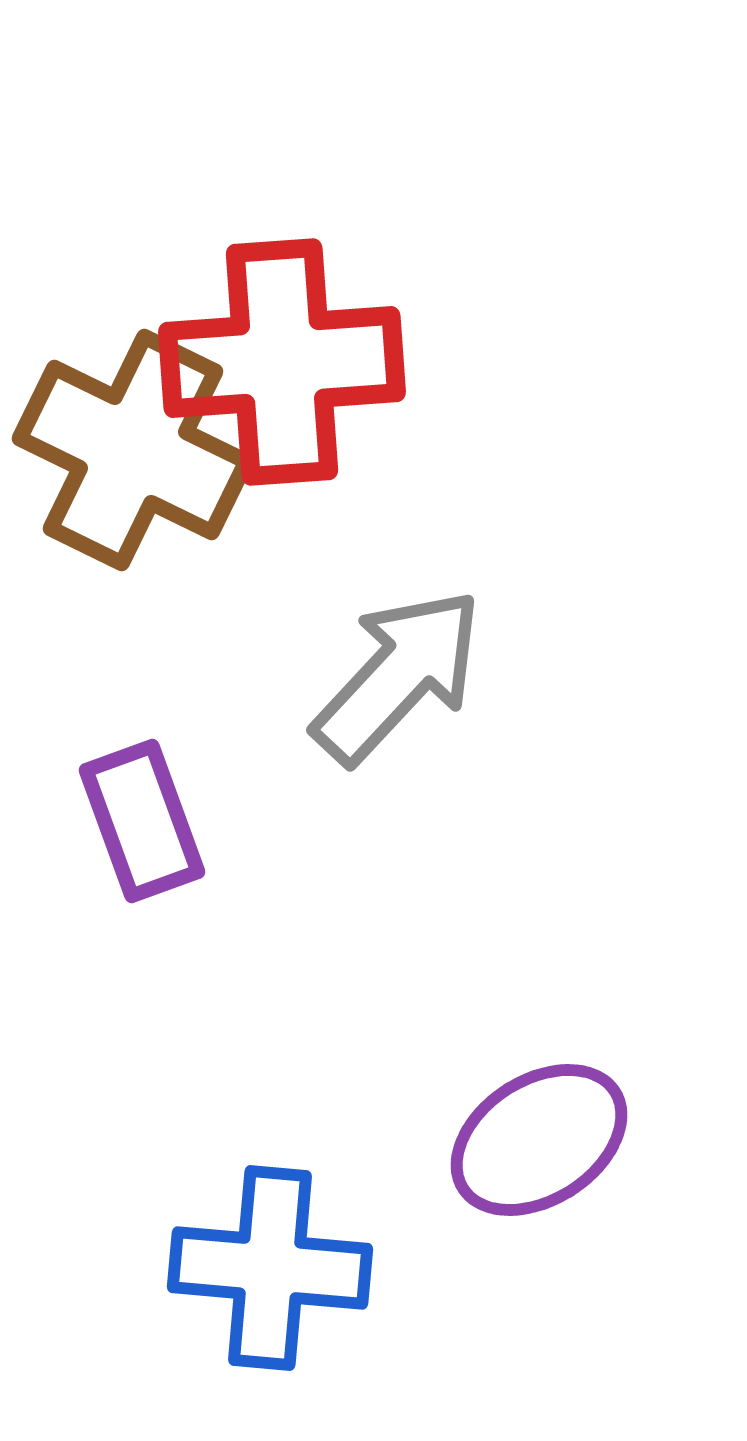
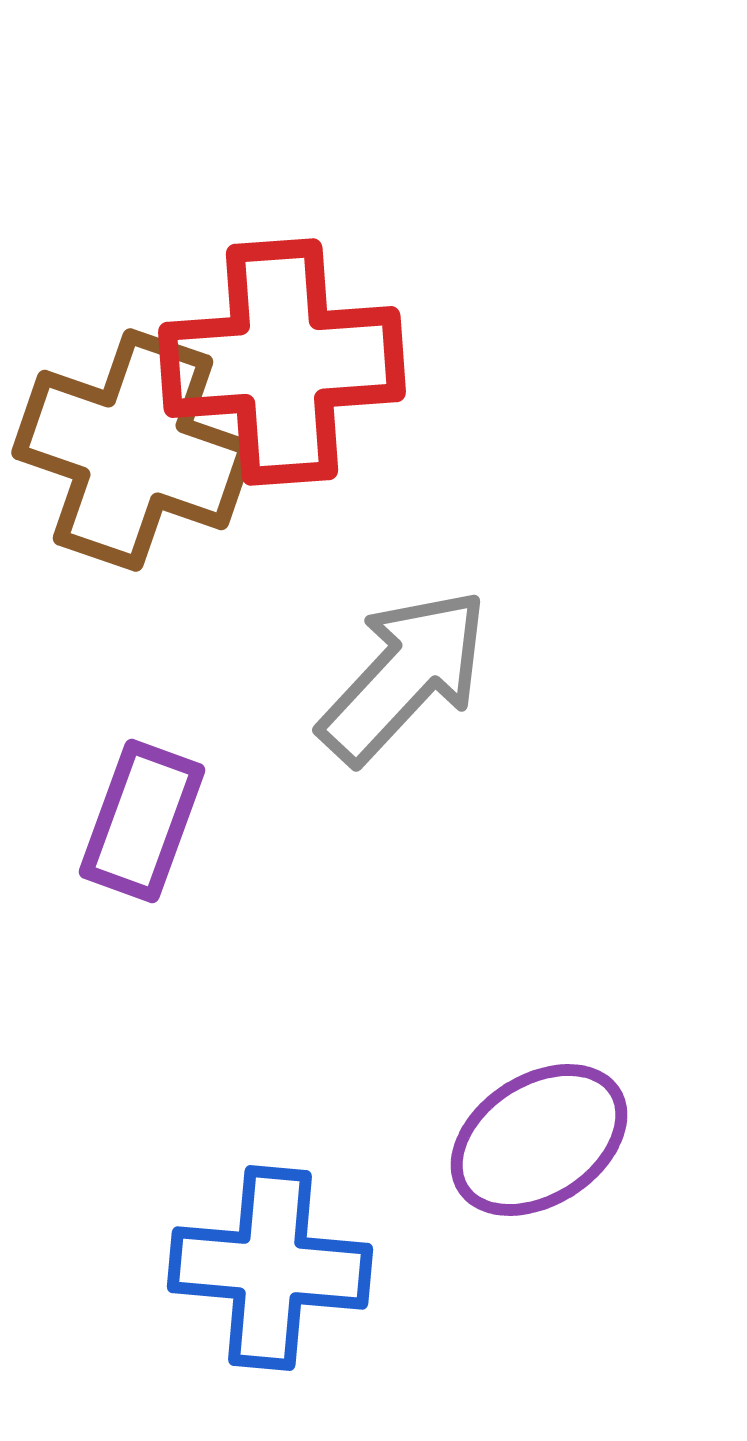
brown cross: rotated 7 degrees counterclockwise
gray arrow: moved 6 px right
purple rectangle: rotated 40 degrees clockwise
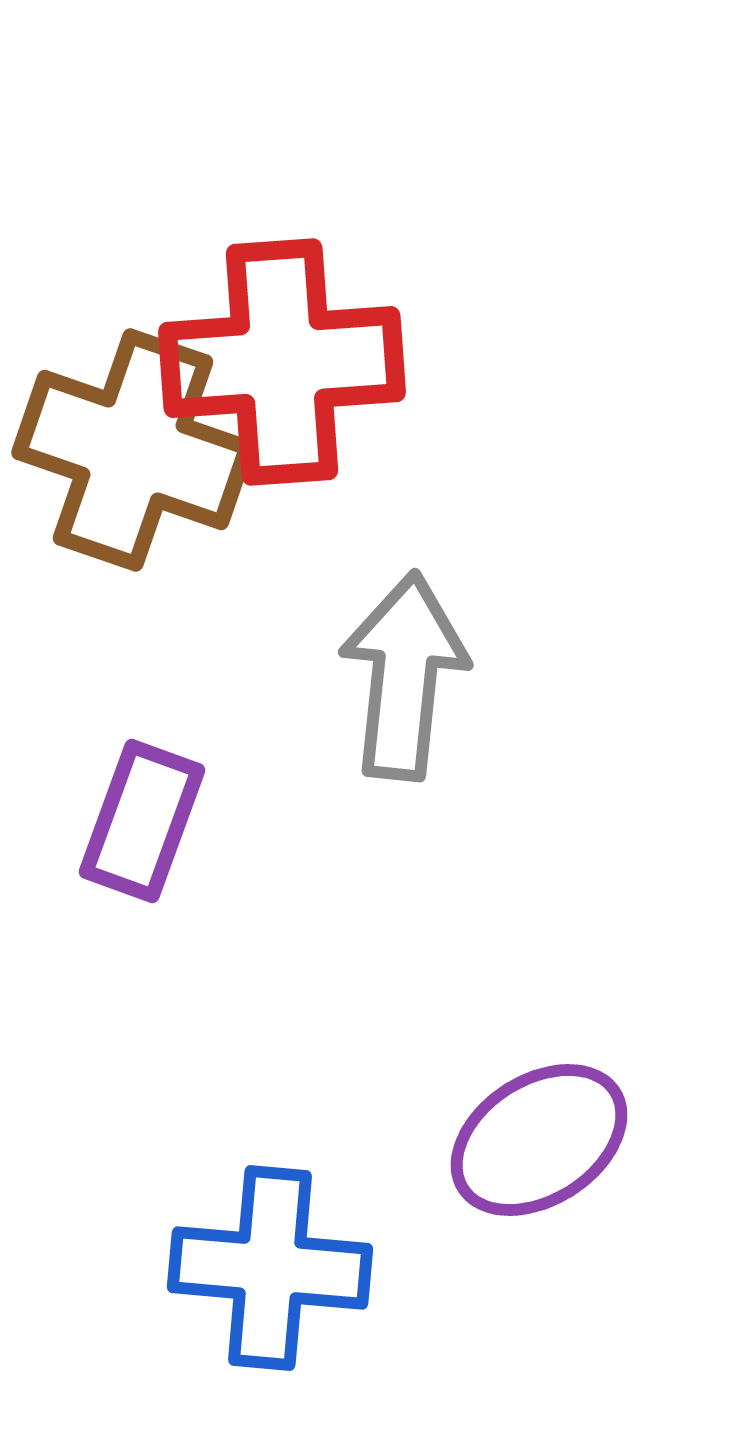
gray arrow: rotated 37 degrees counterclockwise
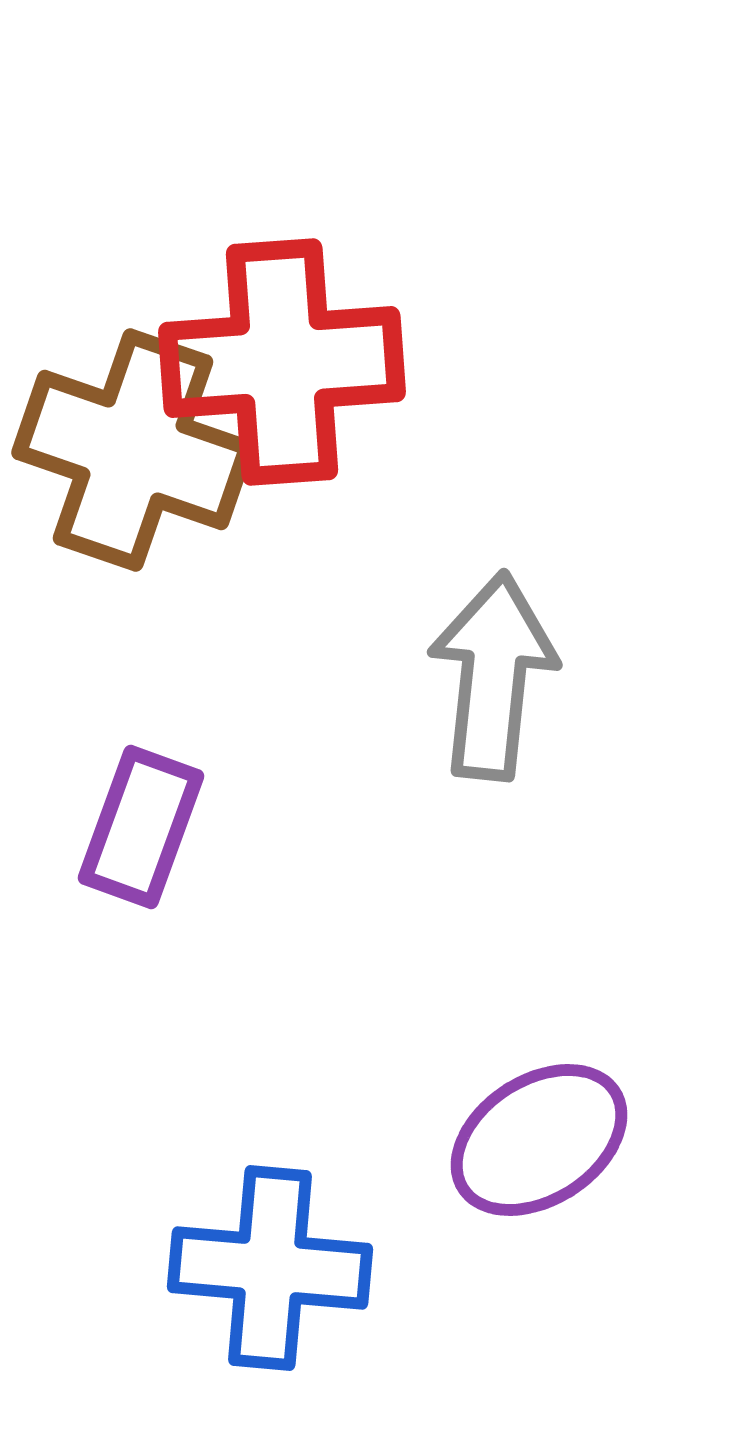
gray arrow: moved 89 px right
purple rectangle: moved 1 px left, 6 px down
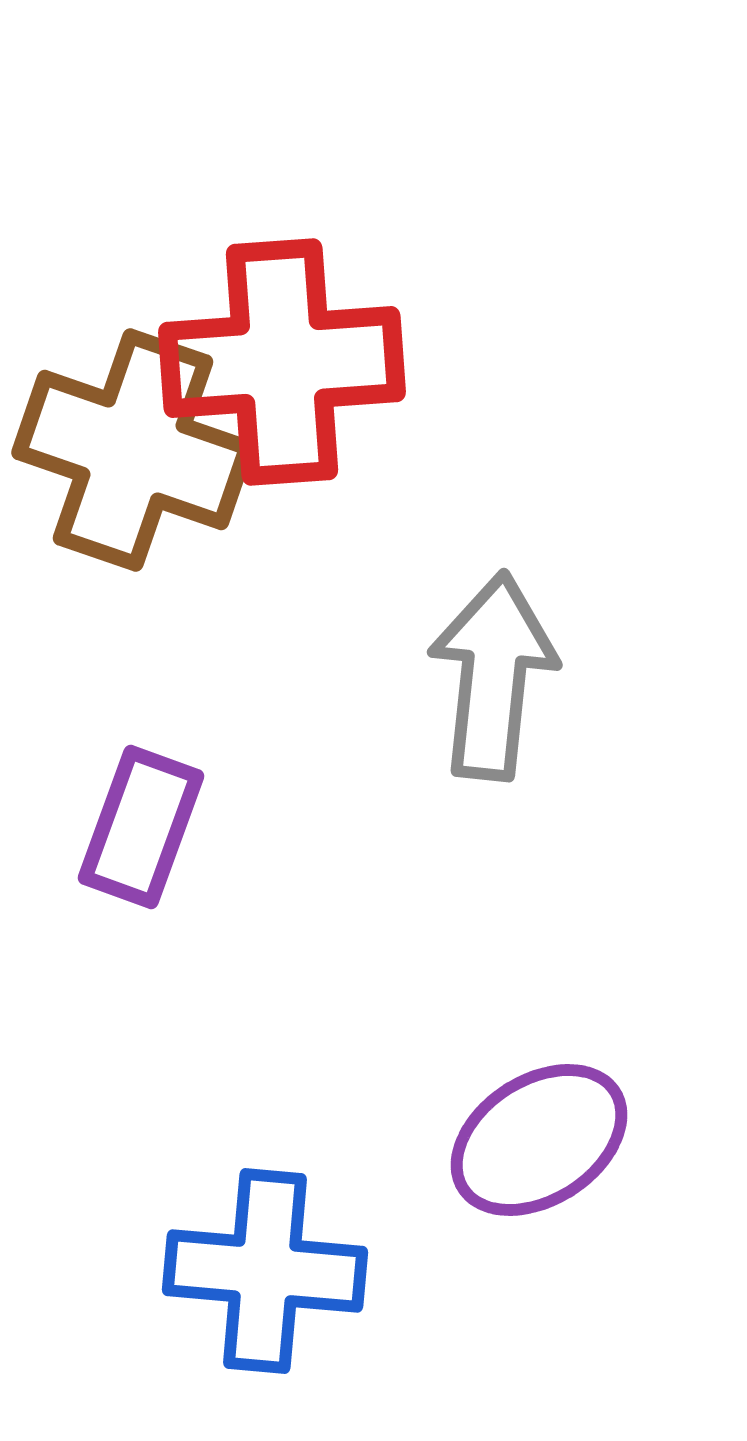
blue cross: moved 5 px left, 3 px down
